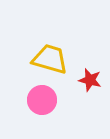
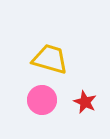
red star: moved 5 px left, 22 px down; rotated 10 degrees clockwise
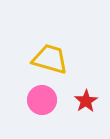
red star: moved 1 px right, 1 px up; rotated 15 degrees clockwise
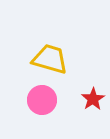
red star: moved 7 px right, 2 px up
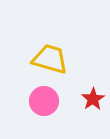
pink circle: moved 2 px right, 1 px down
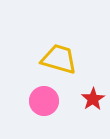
yellow trapezoid: moved 9 px right
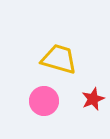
red star: rotated 10 degrees clockwise
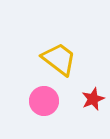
yellow trapezoid: rotated 21 degrees clockwise
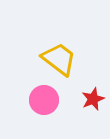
pink circle: moved 1 px up
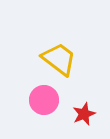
red star: moved 9 px left, 15 px down
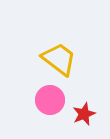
pink circle: moved 6 px right
